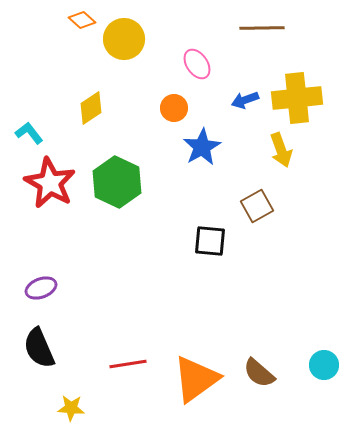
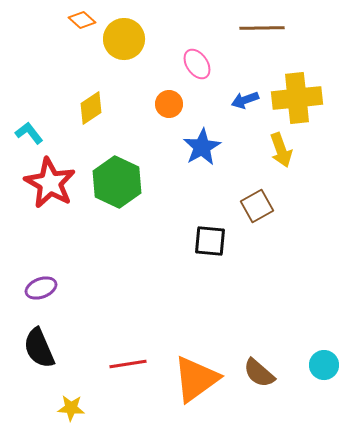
orange circle: moved 5 px left, 4 px up
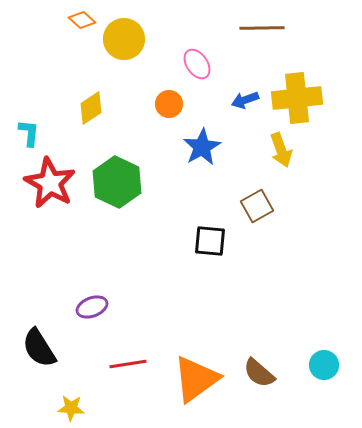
cyan L-shape: rotated 44 degrees clockwise
purple ellipse: moved 51 px right, 19 px down
black semicircle: rotated 9 degrees counterclockwise
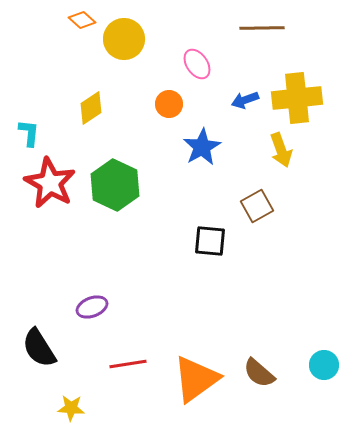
green hexagon: moved 2 px left, 3 px down
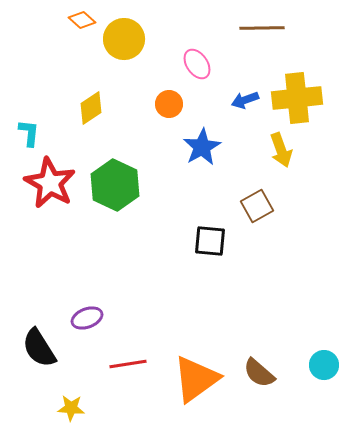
purple ellipse: moved 5 px left, 11 px down
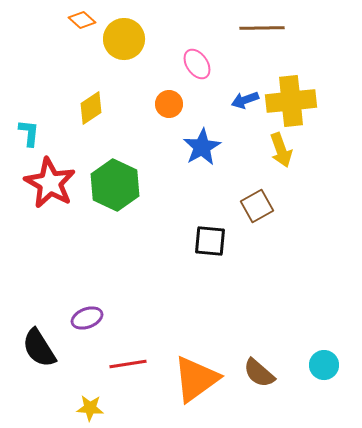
yellow cross: moved 6 px left, 3 px down
yellow star: moved 19 px right
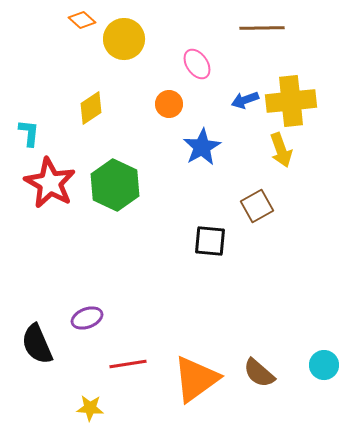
black semicircle: moved 2 px left, 4 px up; rotated 9 degrees clockwise
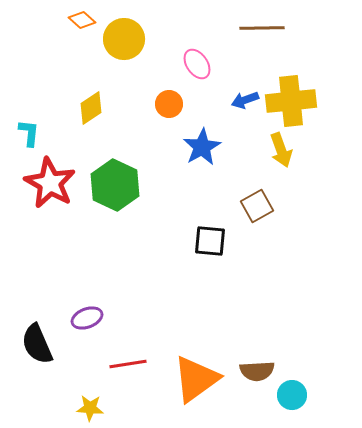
cyan circle: moved 32 px left, 30 px down
brown semicircle: moved 2 px left, 2 px up; rotated 44 degrees counterclockwise
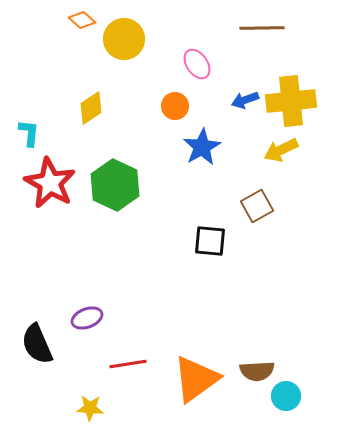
orange circle: moved 6 px right, 2 px down
yellow arrow: rotated 84 degrees clockwise
cyan circle: moved 6 px left, 1 px down
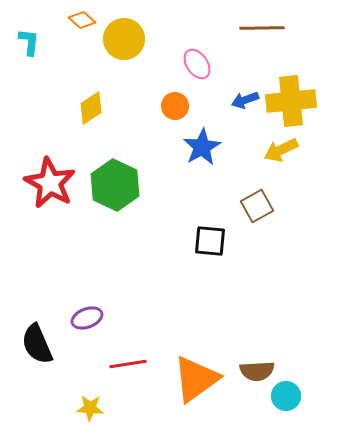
cyan L-shape: moved 91 px up
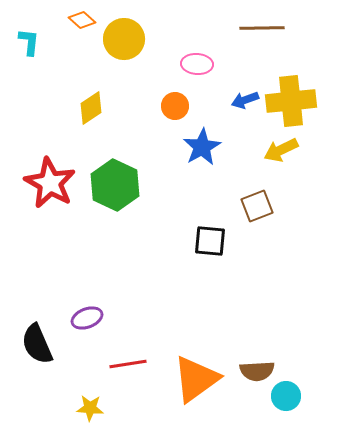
pink ellipse: rotated 52 degrees counterclockwise
brown square: rotated 8 degrees clockwise
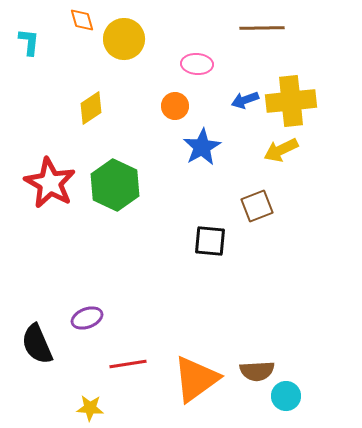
orange diamond: rotated 32 degrees clockwise
